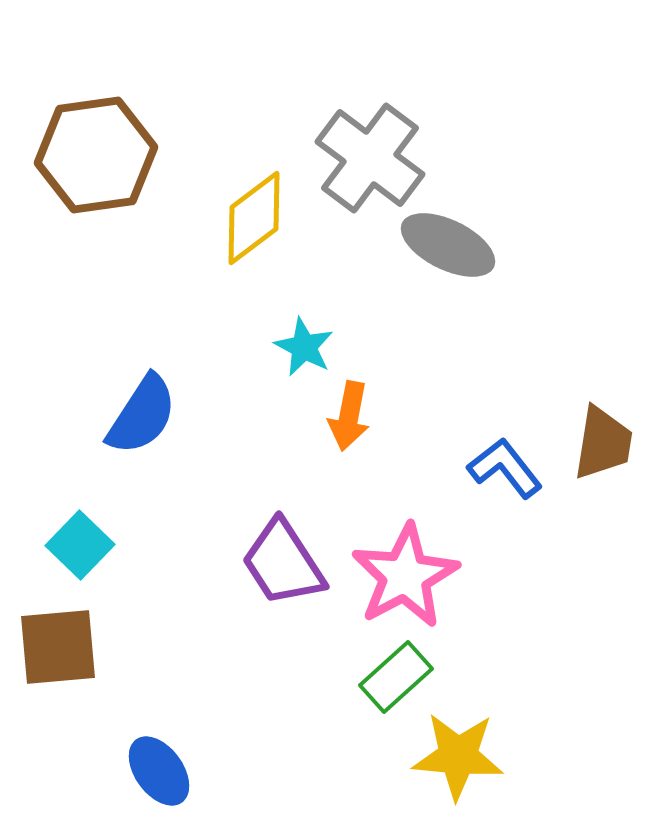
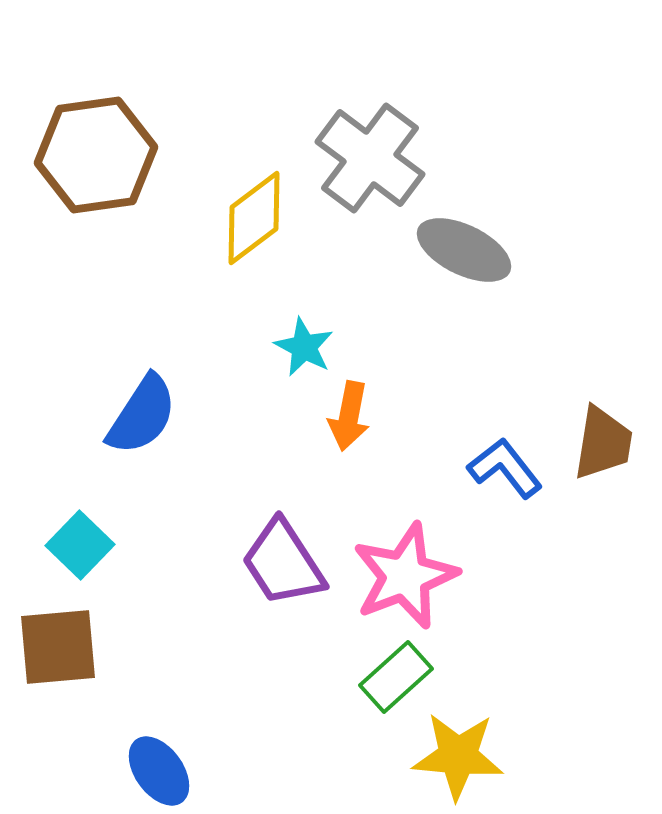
gray ellipse: moved 16 px right, 5 px down
pink star: rotated 7 degrees clockwise
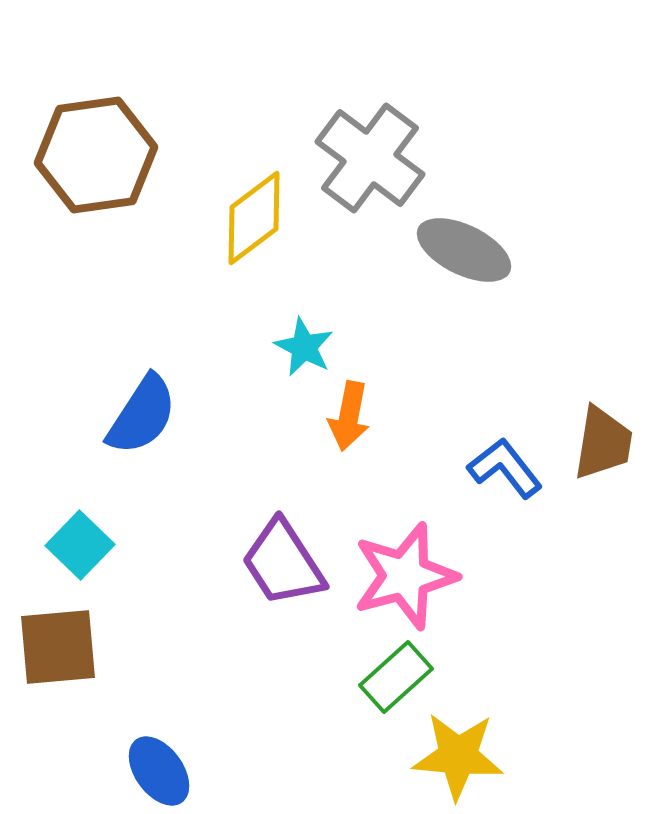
pink star: rotated 6 degrees clockwise
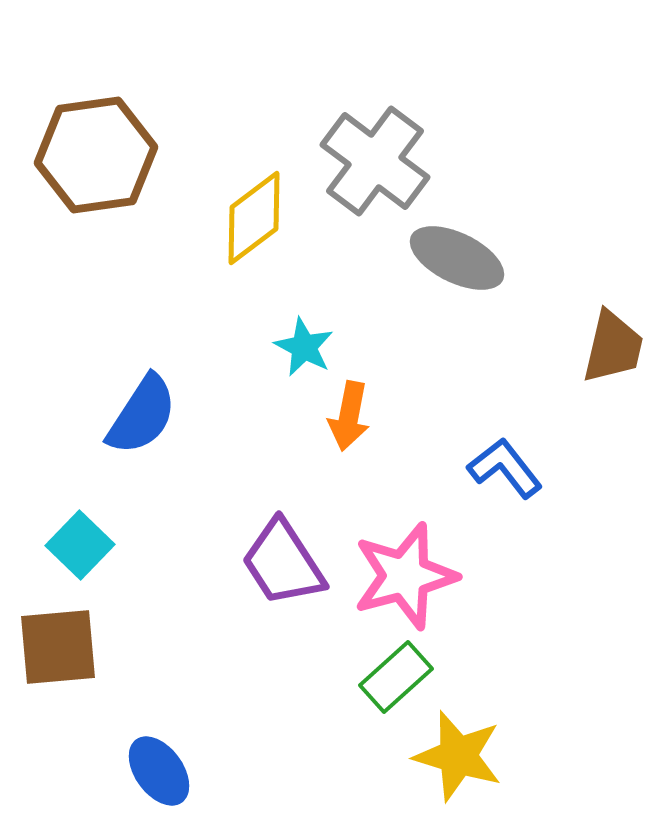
gray cross: moved 5 px right, 3 px down
gray ellipse: moved 7 px left, 8 px down
brown trapezoid: moved 10 px right, 96 px up; rotated 4 degrees clockwise
yellow star: rotated 12 degrees clockwise
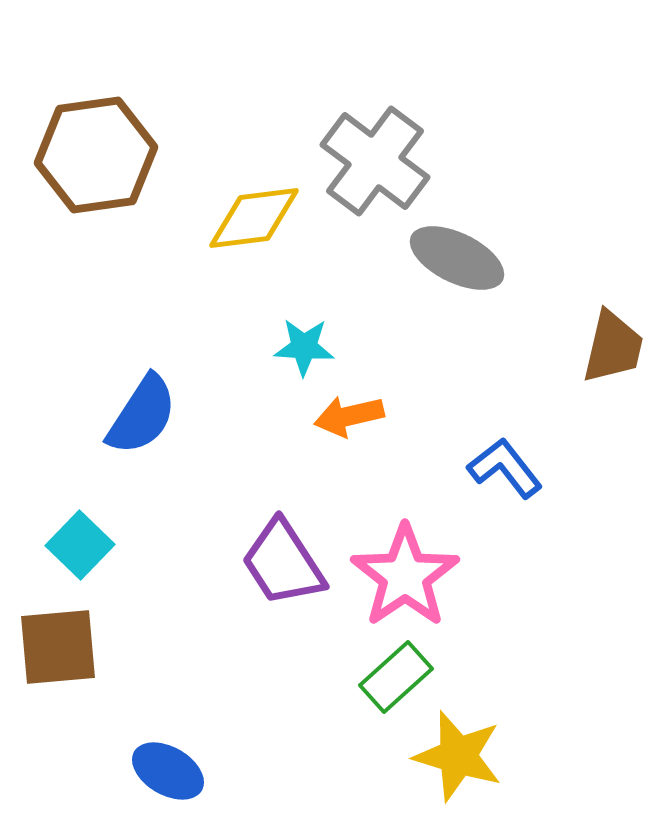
yellow diamond: rotated 30 degrees clockwise
cyan star: rotated 24 degrees counterclockwise
orange arrow: rotated 66 degrees clockwise
pink star: rotated 19 degrees counterclockwise
blue ellipse: moved 9 px right; rotated 24 degrees counterclockwise
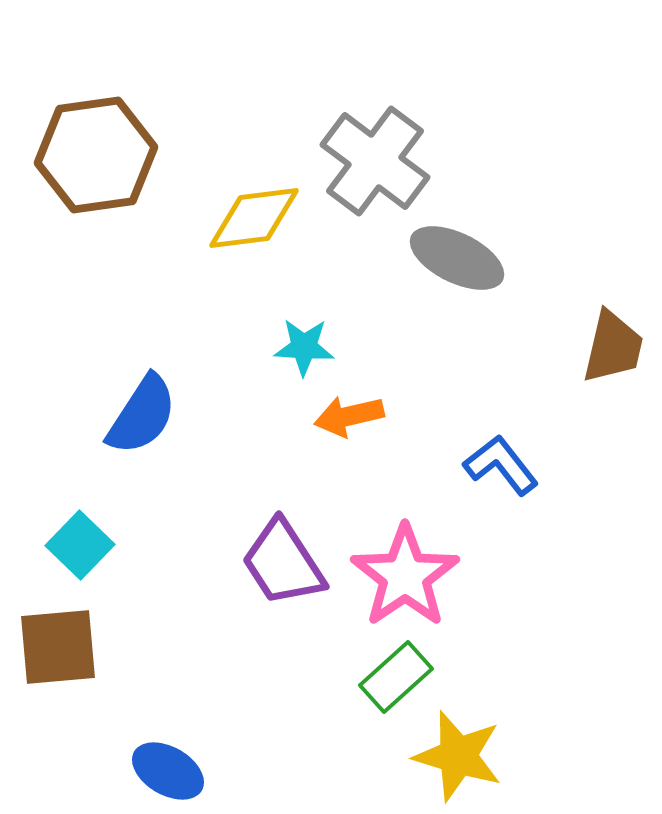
blue L-shape: moved 4 px left, 3 px up
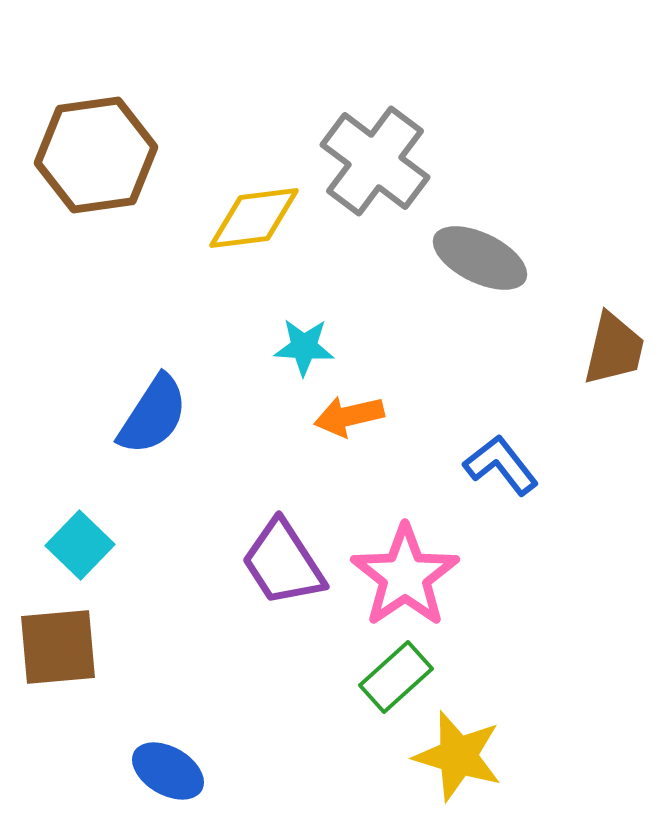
gray ellipse: moved 23 px right
brown trapezoid: moved 1 px right, 2 px down
blue semicircle: moved 11 px right
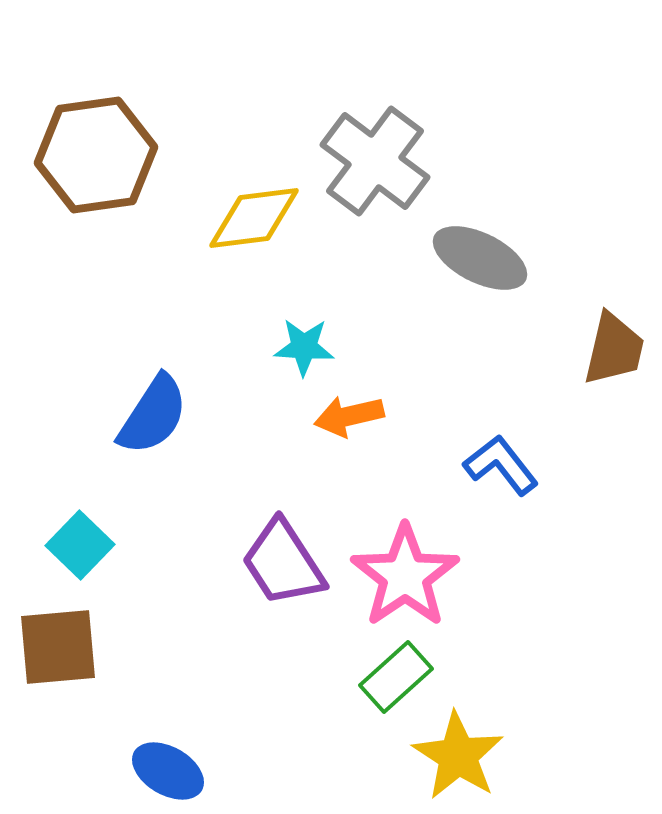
yellow star: rotated 16 degrees clockwise
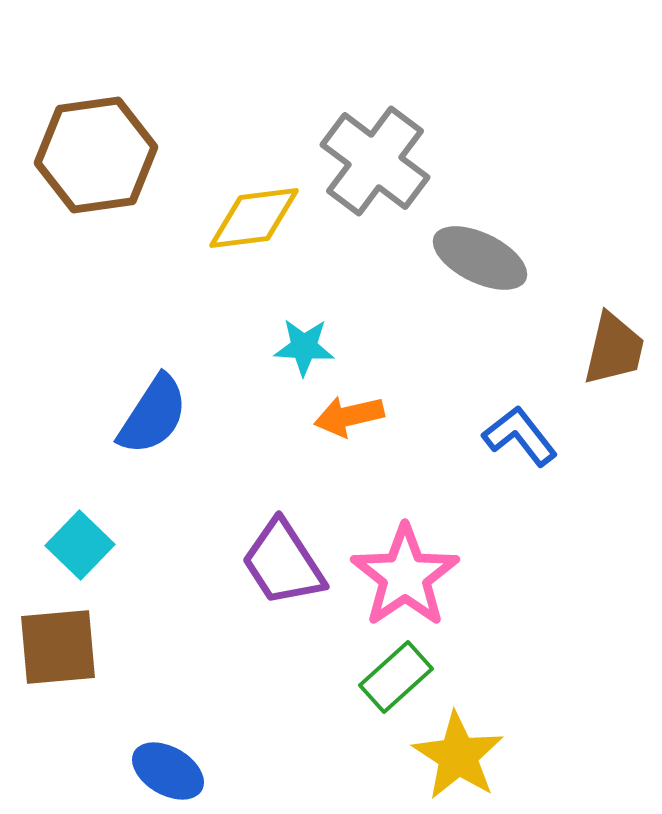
blue L-shape: moved 19 px right, 29 px up
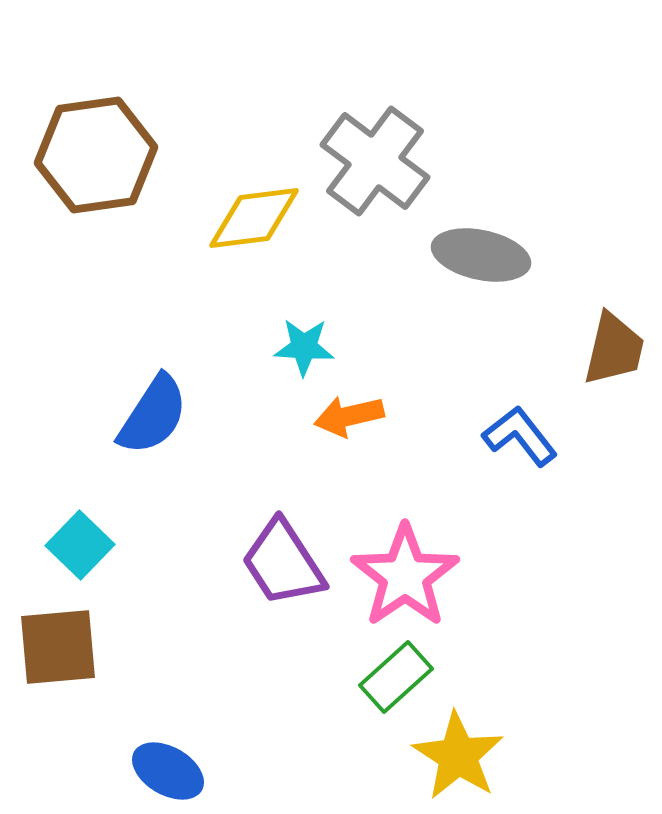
gray ellipse: moved 1 px right, 3 px up; rotated 14 degrees counterclockwise
